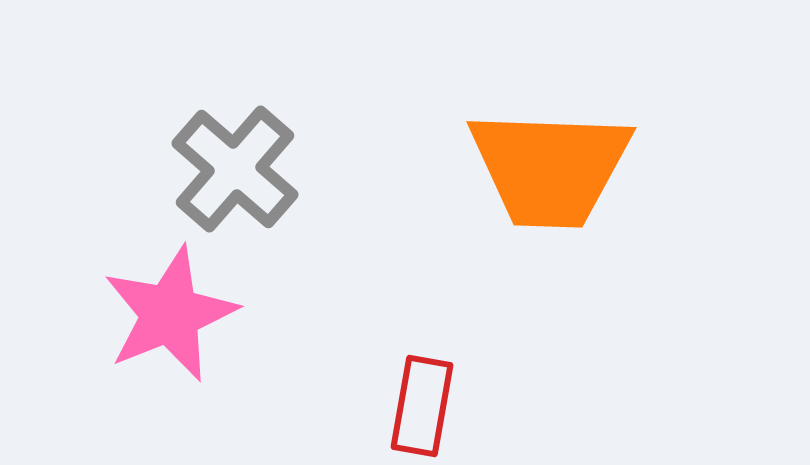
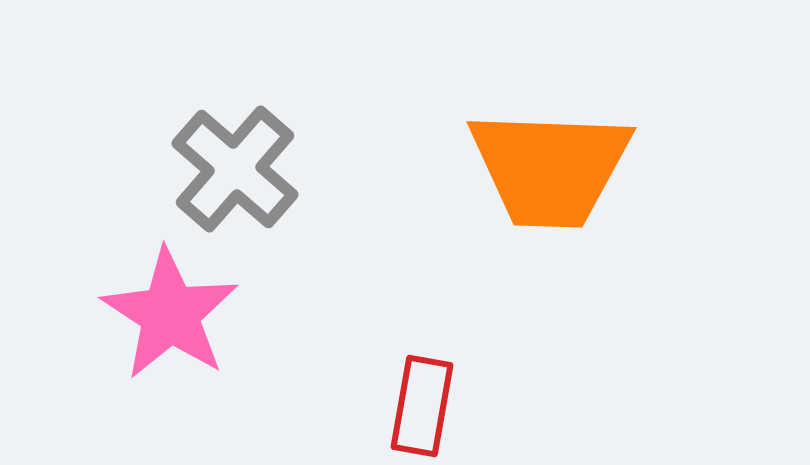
pink star: rotated 17 degrees counterclockwise
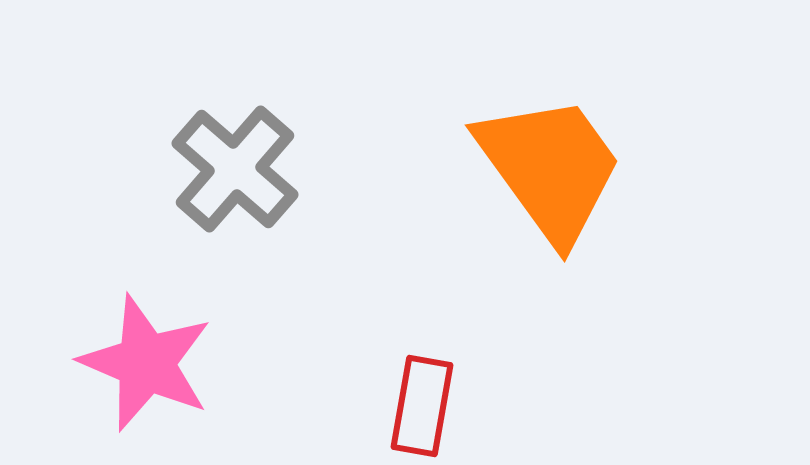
orange trapezoid: rotated 128 degrees counterclockwise
pink star: moved 24 px left, 49 px down; rotated 10 degrees counterclockwise
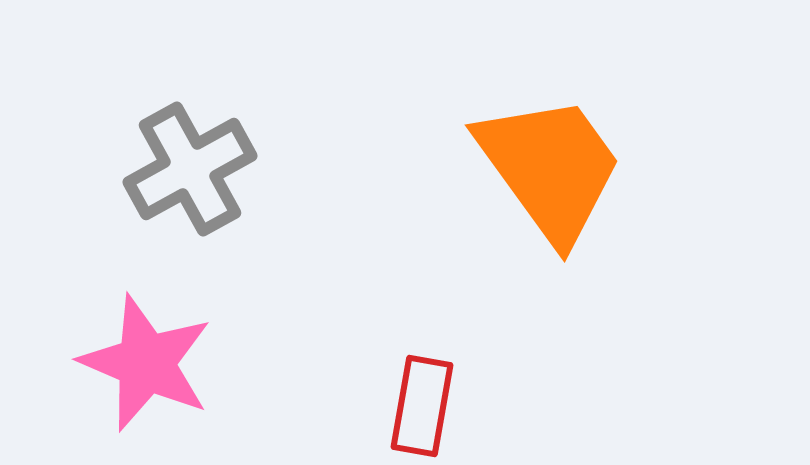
gray cross: moved 45 px left; rotated 20 degrees clockwise
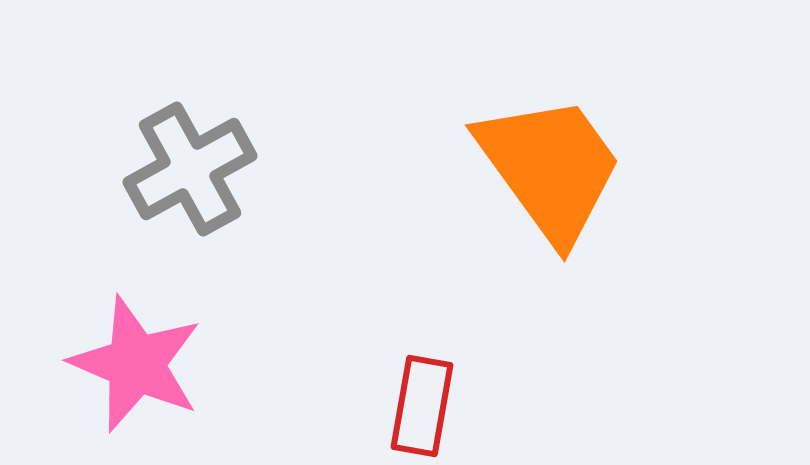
pink star: moved 10 px left, 1 px down
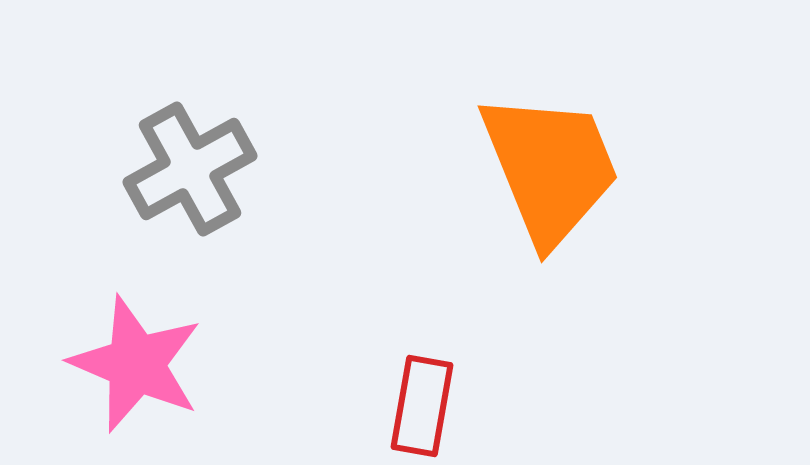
orange trapezoid: rotated 14 degrees clockwise
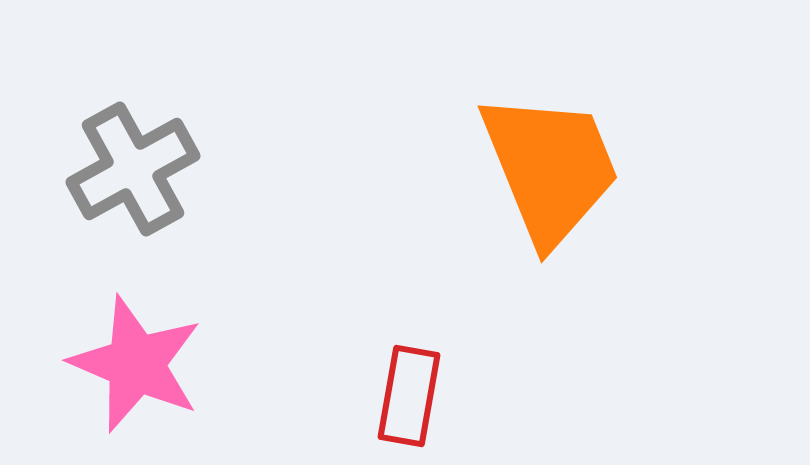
gray cross: moved 57 px left
red rectangle: moved 13 px left, 10 px up
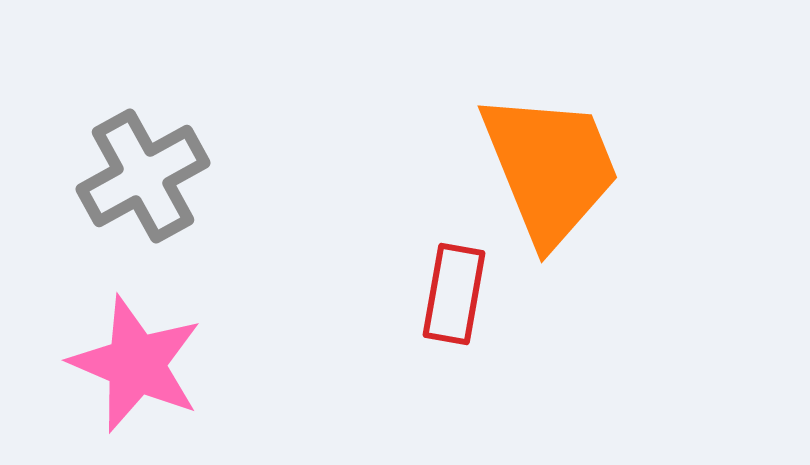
gray cross: moved 10 px right, 7 px down
red rectangle: moved 45 px right, 102 px up
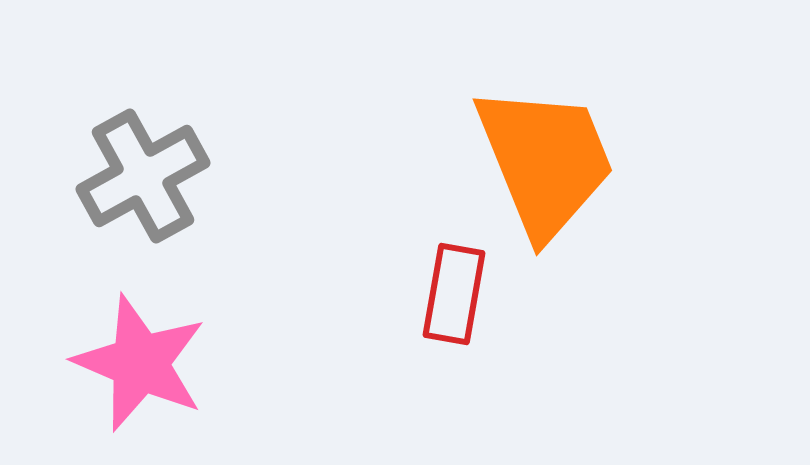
orange trapezoid: moved 5 px left, 7 px up
pink star: moved 4 px right, 1 px up
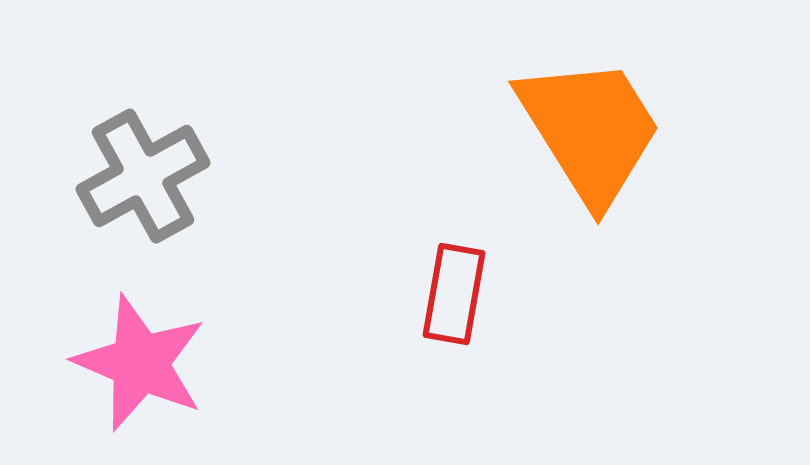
orange trapezoid: moved 45 px right, 31 px up; rotated 10 degrees counterclockwise
